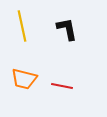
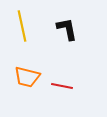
orange trapezoid: moved 3 px right, 2 px up
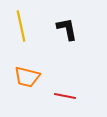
yellow line: moved 1 px left
red line: moved 3 px right, 10 px down
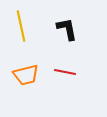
orange trapezoid: moved 1 px left, 2 px up; rotated 28 degrees counterclockwise
red line: moved 24 px up
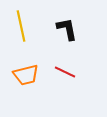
red line: rotated 15 degrees clockwise
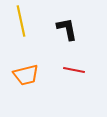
yellow line: moved 5 px up
red line: moved 9 px right, 2 px up; rotated 15 degrees counterclockwise
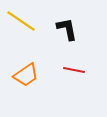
yellow line: rotated 44 degrees counterclockwise
orange trapezoid: rotated 20 degrees counterclockwise
